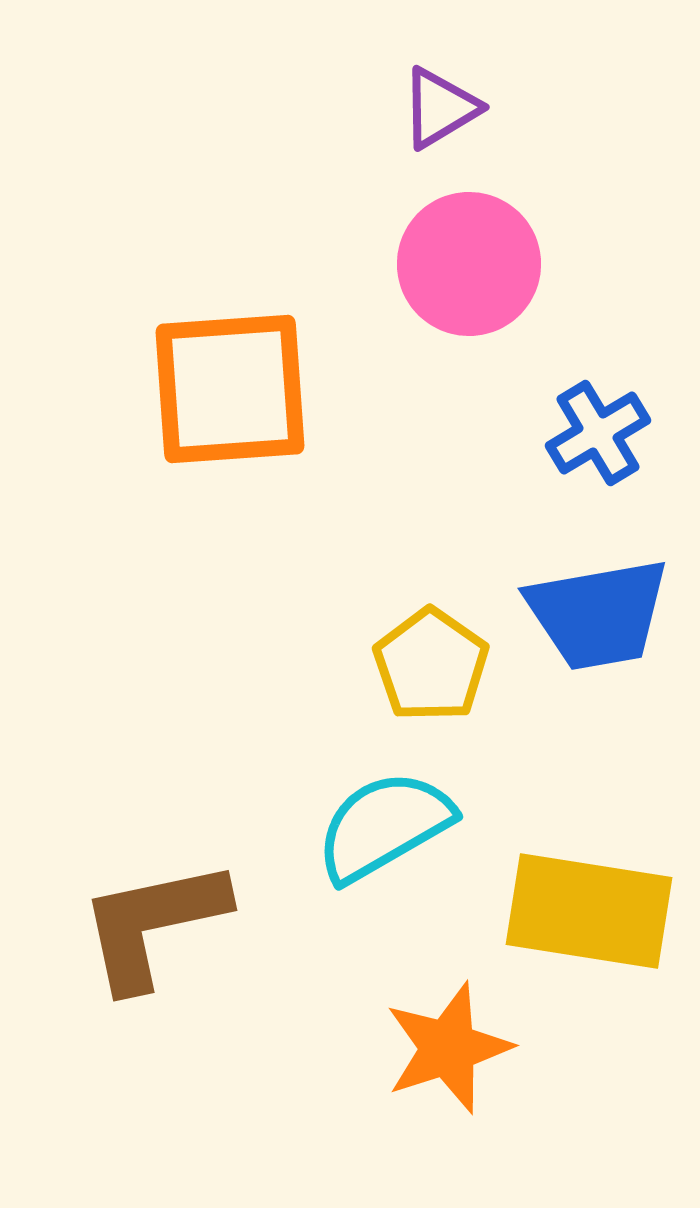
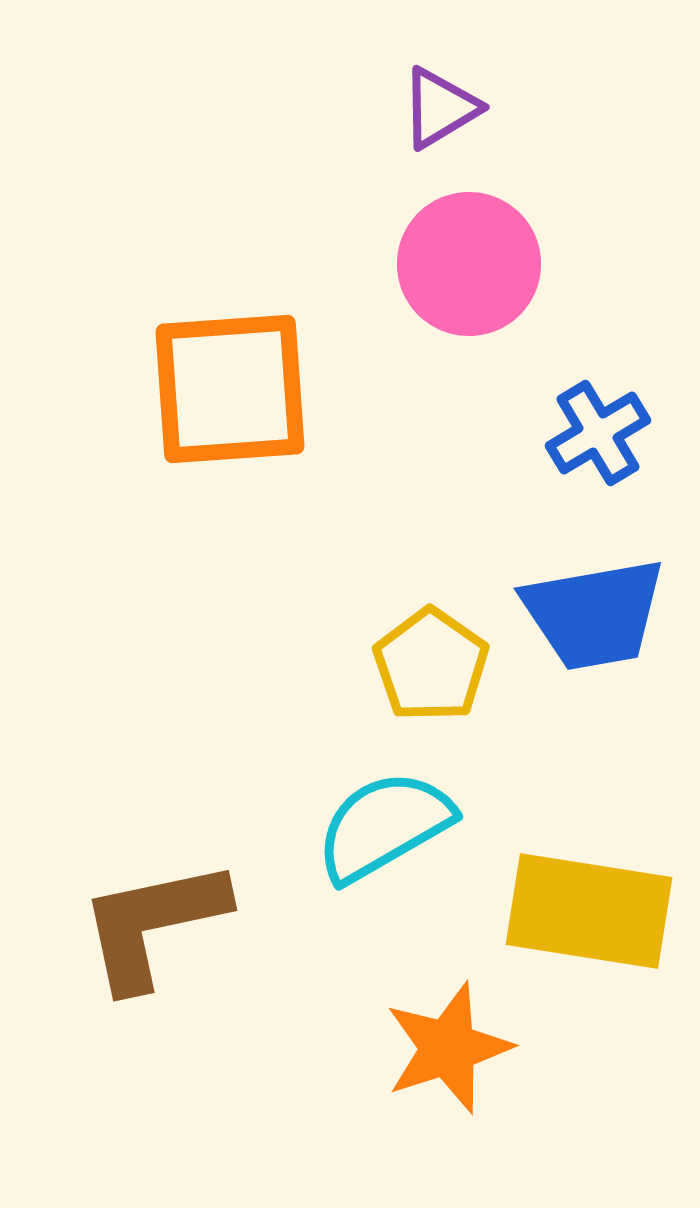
blue trapezoid: moved 4 px left
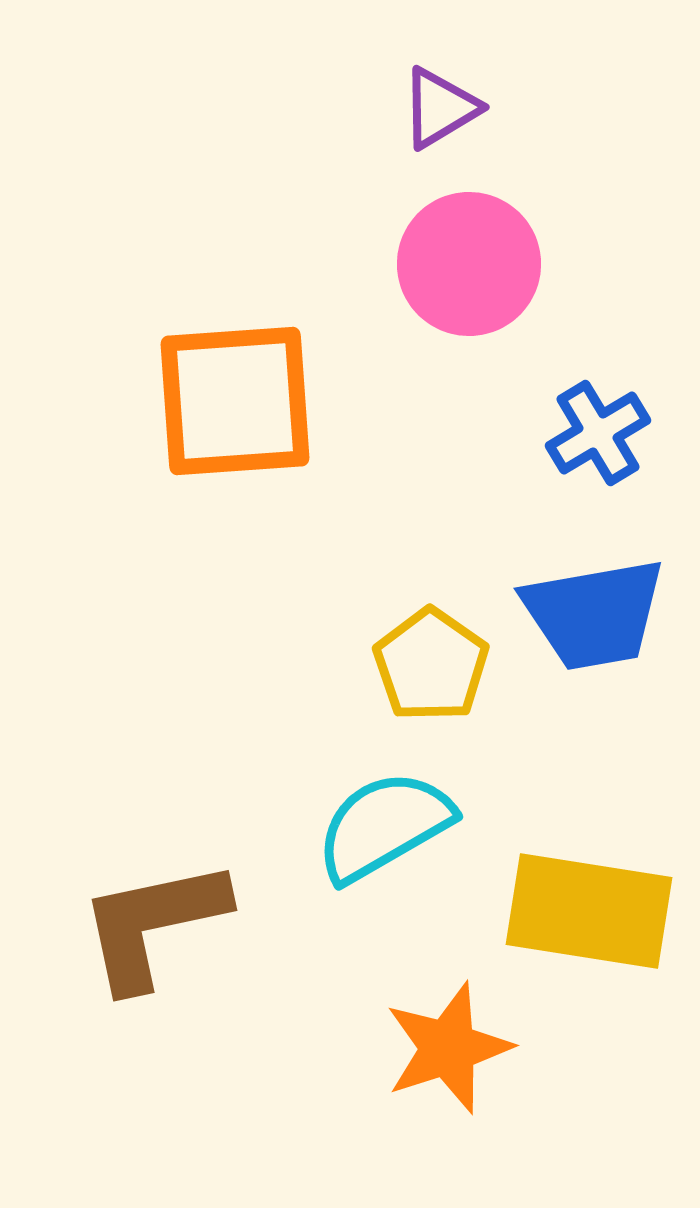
orange square: moved 5 px right, 12 px down
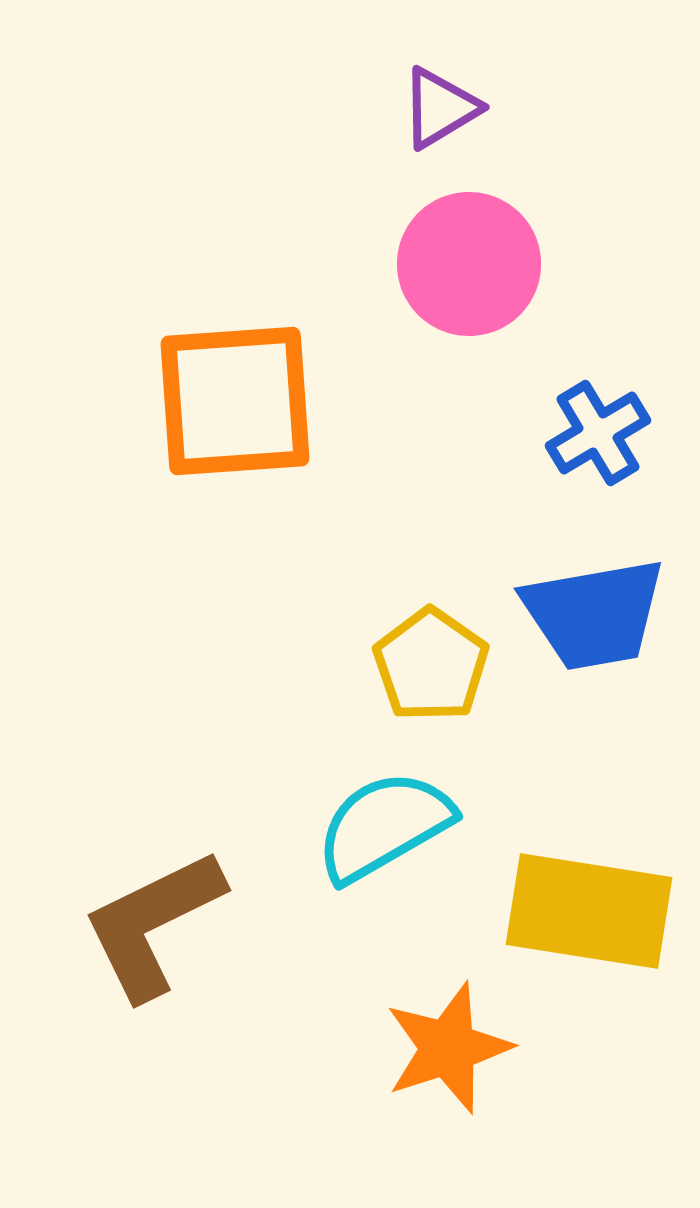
brown L-shape: rotated 14 degrees counterclockwise
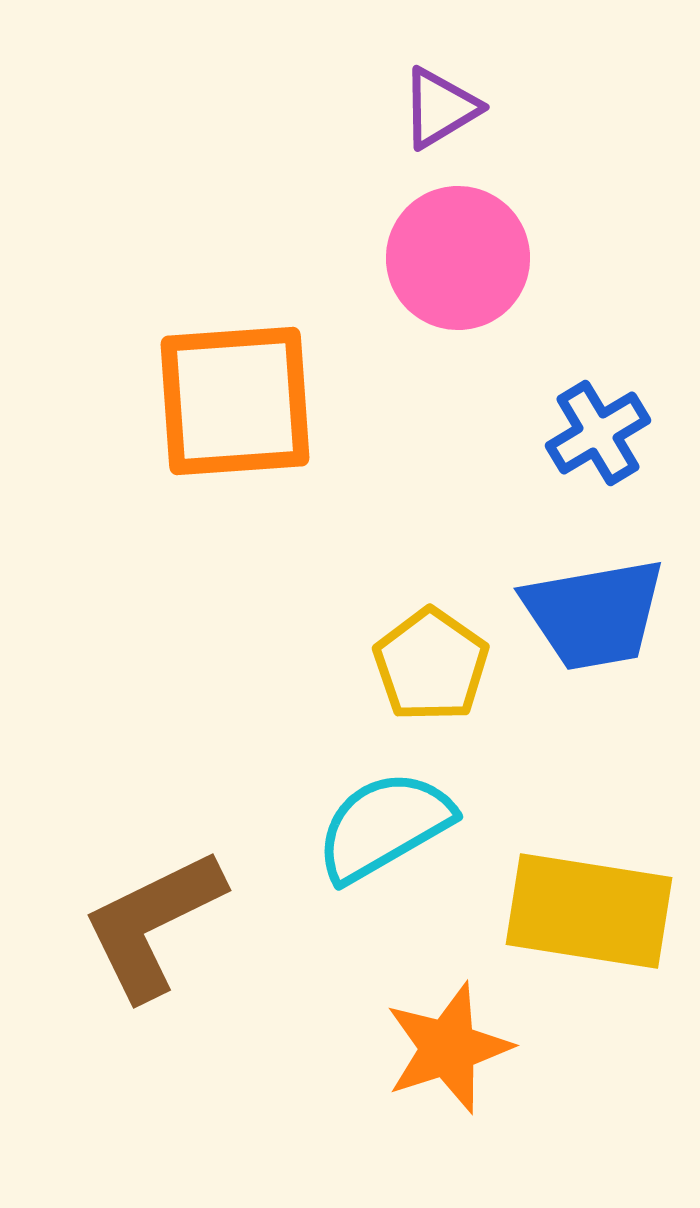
pink circle: moved 11 px left, 6 px up
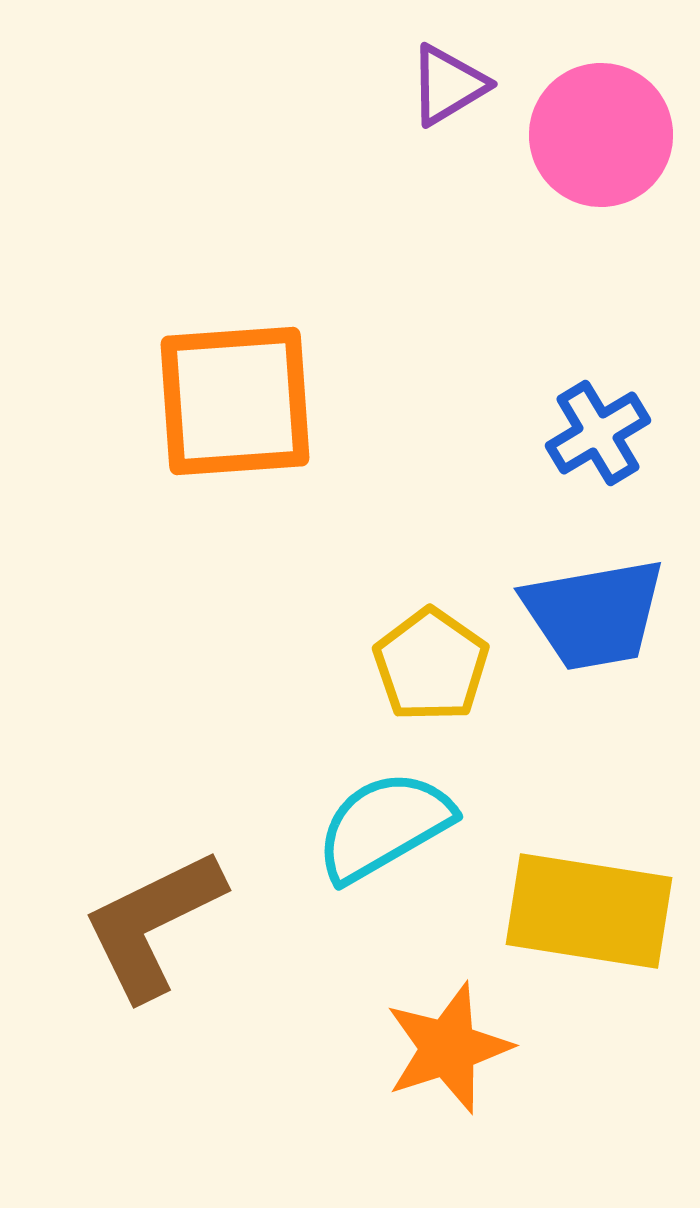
purple triangle: moved 8 px right, 23 px up
pink circle: moved 143 px right, 123 px up
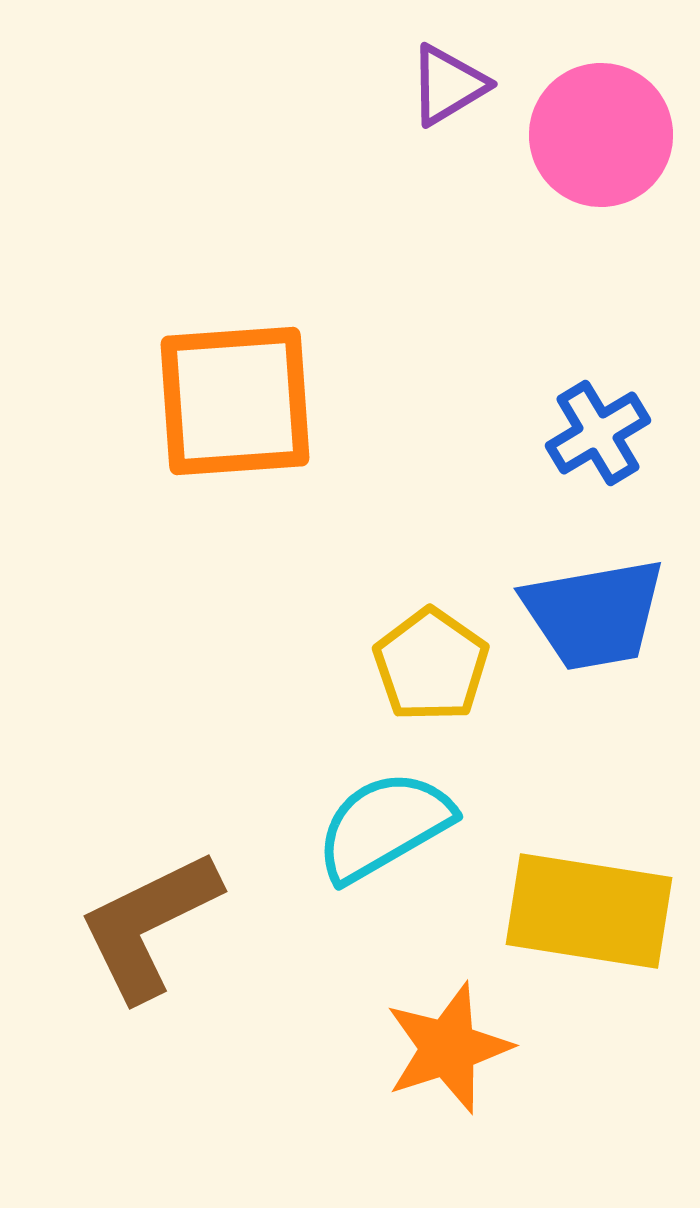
brown L-shape: moved 4 px left, 1 px down
